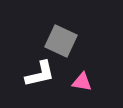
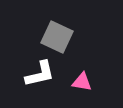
gray square: moved 4 px left, 4 px up
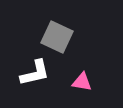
white L-shape: moved 5 px left, 1 px up
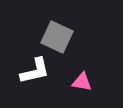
white L-shape: moved 2 px up
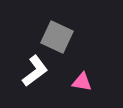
white L-shape: rotated 24 degrees counterclockwise
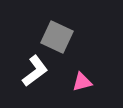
pink triangle: rotated 25 degrees counterclockwise
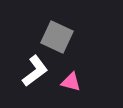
pink triangle: moved 11 px left; rotated 30 degrees clockwise
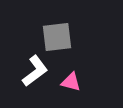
gray square: rotated 32 degrees counterclockwise
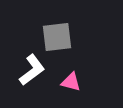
white L-shape: moved 3 px left, 1 px up
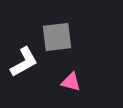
white L-shape: moved 8 px left, 8 px up; rotated 8 degrees clockwise
